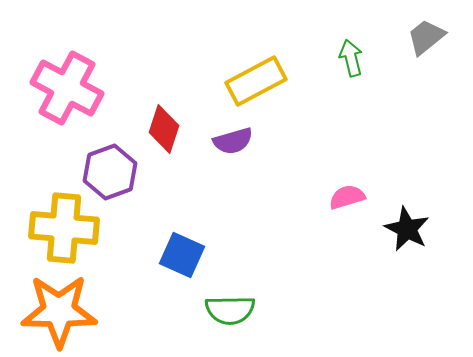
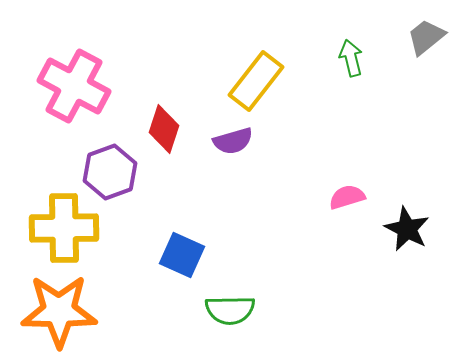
yellow rectangle: rotated 24 degrees counterclockwise
pink cross: moved 7 px right, 2 px up
yellow cross: rotated 6 degrees counterclockwise
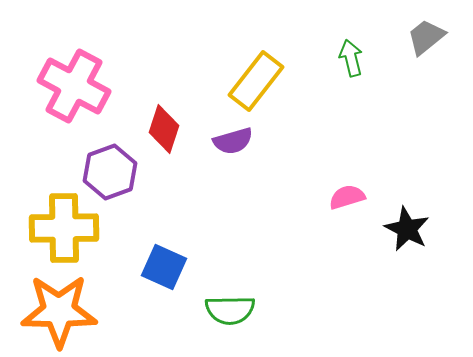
blue square: moved 18 px left, 12 px down
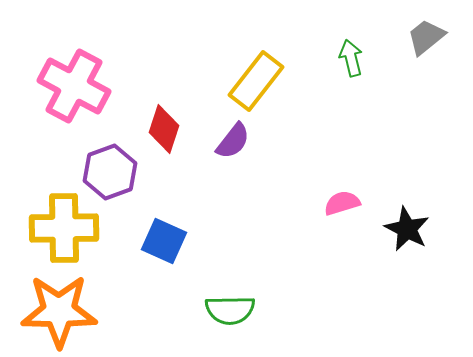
purple semicircle: rotated 36 degrees counterclockwise
pink semicircle: moved 5 px left, 6 px down
blue square: moved 26 px up
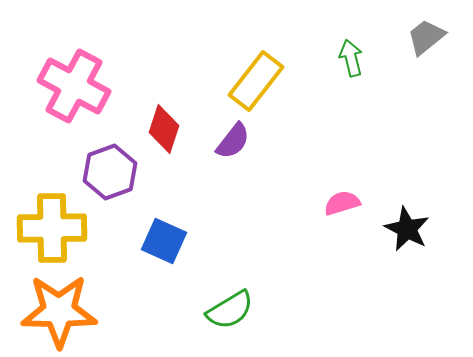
yellow cross: moved 12 px left
green semicircle: rotated 30 degrees counterclockwise
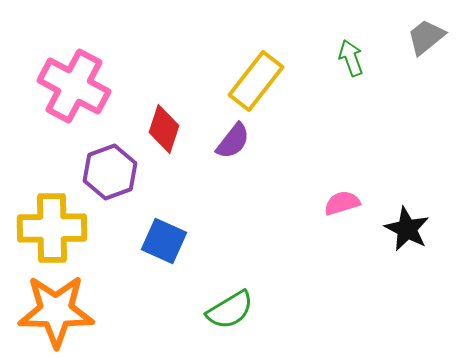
green arrow: rotated 6 degrees counterclockwise
orange star: moved 3 px left
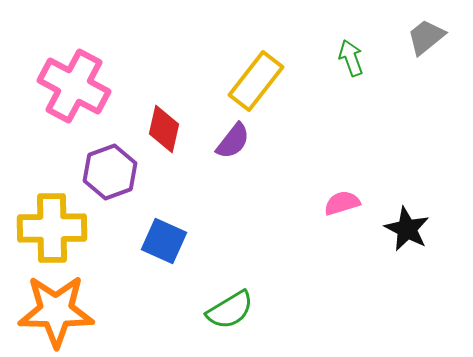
red diamond: rotated 6 degrees counterclockwise
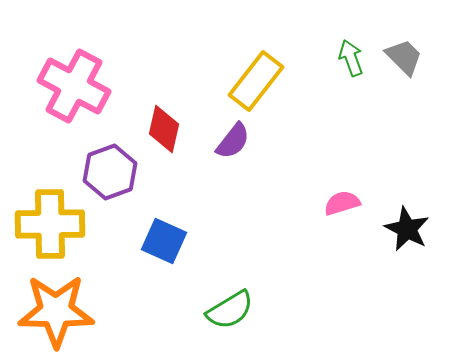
gray trapezoid: moved 22 px left, 20 px down; rotated 84 degrees clockwise
yellow cross: moved 2 px left, 4 px up
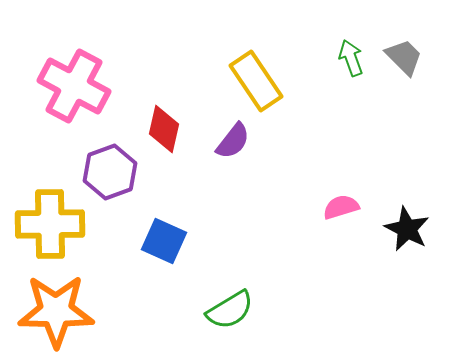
yellow rectangle: rotated 72 degrees counterclockwise
pink semicircle: moved 1 px left, 4 px down
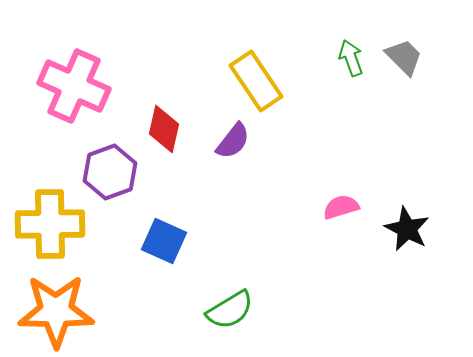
pink cross: rotated 4 degrees counterclockwise
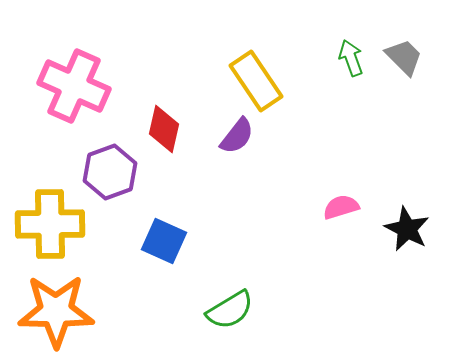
purple semicircle: moved 4 px right, 5 px up
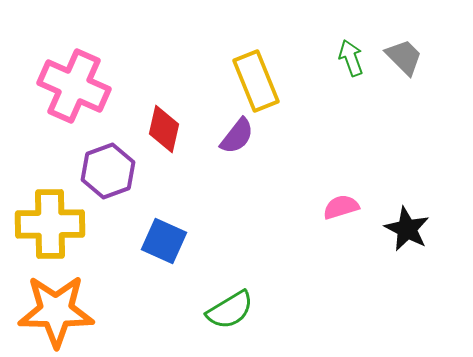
yellow rectangle: rotated 12 degrees clockwise
purple hexagon: moved 2 px left, 1 px up
